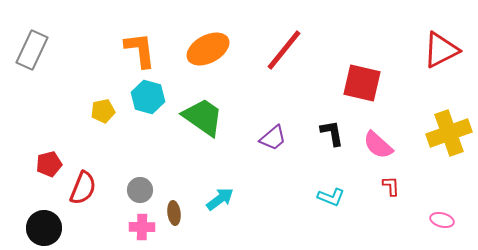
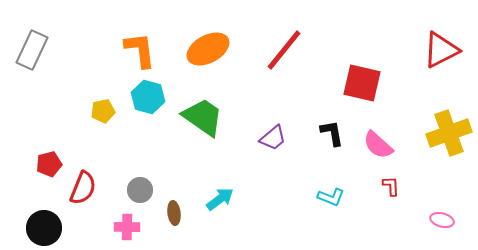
pink cross: moved 15 px left
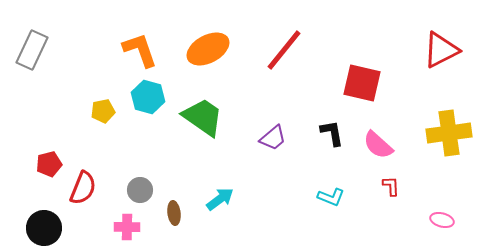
orange L-shape: rotated 12 degrees counterclockwise
yellow cross: rotated 12 degrees clockwise
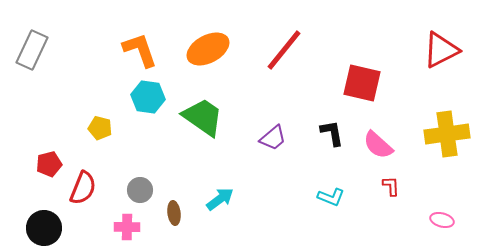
cyan hexagon: rotated 8 degrees counterclockwise
yellow pentagon: moved 3 px left, 17 px down; rotated 25 degrees clockwise
yellow cross: moved 2 px left, 1 px down
